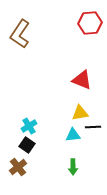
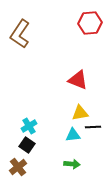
red triangle: moved 4 px left
green arrow: moved 1 px left, 3 px up; rotated 84 degrees counterclockwise
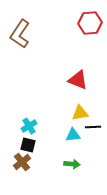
black square: moved 1 px right; rotated 21 degrees counterclockwise
brown cross: moved 4 px right, 5 px up
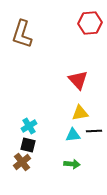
brown L-shape: moved 2 px right; rotated 16 degrees counterclockwise
red triangle: rotated 25 degrees clockwise
black line: moved 1 px right, 4 px down
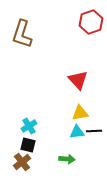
red hexagon: moved 1 px right, 1 px up; rotated 15 degrees counterclockwise
cyan triangle: moved 4 px right, 3 px up
green arrow: moved 5 px left, 5 px up
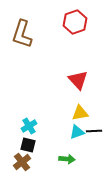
red hexagon: moved 16 px left
cyan triangle: rotated 14 degrees counterclockwise
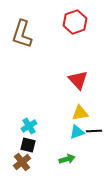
green arrow: rotated 21 degrees counterclockwise
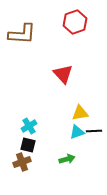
brown L-shape: rotated 104 degrees counterclockwise
red triangle: moved 15 px left, 6 px up
brown cross: rotated 18 degrees clockwise
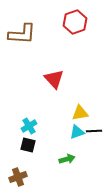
red triangle: moved 9 px left, 5 px down
brown cross: moved 4 px left, 15 px down
